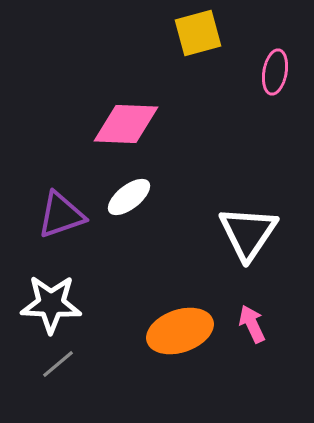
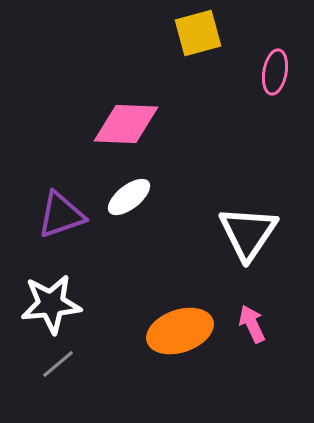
white star: rotated 8 degrees counterclockwise
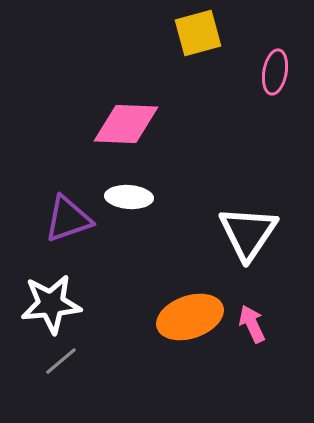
white ellipse: rotated 42 degrees clockwise
purple triangle: moved 7 px right, 4 px down
orange ellipse: moved 10 px right, 14 px up
gray line: moved 3 px right, 3 px up
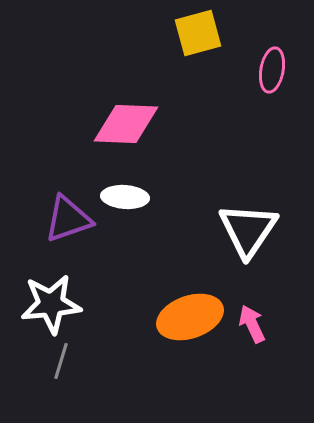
pink ellipse: moved 3 px left, 2 px up
white ellipse: moved 4 px left
white triangle: moved 3 px up
gray line: rotated 33 degrees counterclockwise
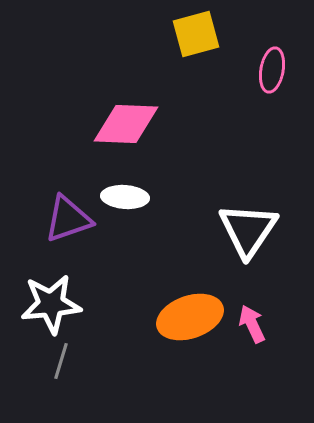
yellow square: moved 2 px left, 1 px down
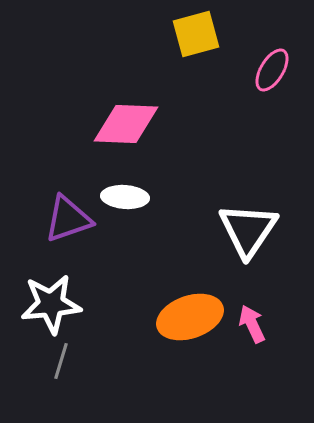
pink ellipse: rotated 21 degrees clockwise
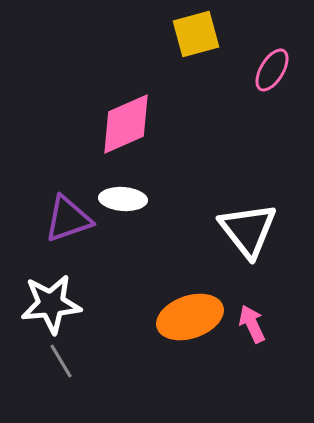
pink diamond: rotated 26 degrees counterclockwise
white ellipse: moved 2 px left, 2 px down
white triangle: rotated 12 degrees counterclockwise
gray line: rotated 48 degrees counterclockwise
